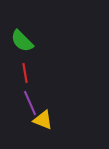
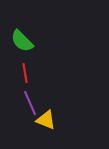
yellow triangle: moved 3 px right
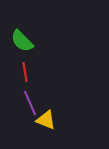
red line: moved 1 px up
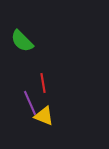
red line: moved 18 px right, 11 px down
yellow triangle: moved 2 px left, 4 px up
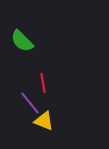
purple line: rotated 15 degrees counterclockwise
yellow triangle: moved 5 px down
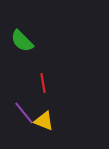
purple line: moved 6 px left, 10 px down
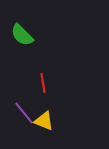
green semicircle: moved 6 px up
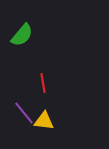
green semicircle: rotated 95 degrees counterclockwise
yellow triangle: rotated 15 degrees counterclockwise
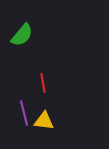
purple line: rotated 25 degrees clockwise
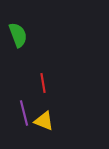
green semicircle: moved 4 px left; rotated 60 degrees counterclockwise
yellow triangle: rotated 15 degrees clockwise
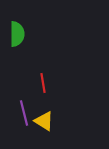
green semicircle: moved 1 px left, 1 px up; rotated 20 degrees clockwise
yellow triangle: rotated 10 degrees clockwise
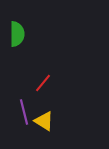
red line: rotated 48 degrees clockwise
purple line: moved 1 px up
